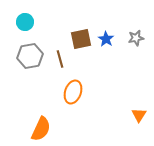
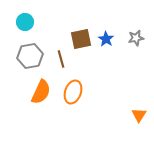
brown line: moved 1 px right
orange semicircle: moved 37 px up
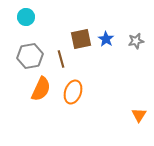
cyan circle: moved 1 px right, 5 px up
gray star: moved 3 px down
orange semicircle: moved 3 px up
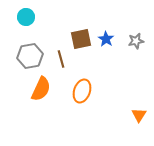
orange ellipse: moved 9 px right, 1 px up
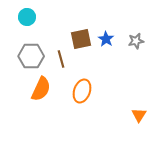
cyan circle: moved 1 px right
gray hexagon: moved 1 px right; rotated 10 degrees clockwise
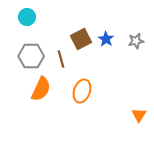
brown square: rotated 15 degrees counterclockwise
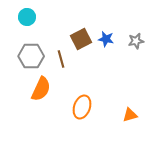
blue star: rotated 21 degrees counterclockwise
orange ellipse: moved 16 px down
orange triangle: moved 9 px left; rotated 42 degrees clockwise
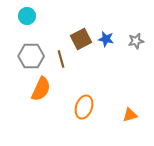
cyan circle: moved 1 px up
orange ellipse: moved 2 px right
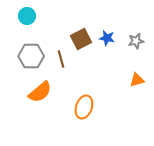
blue star: moved 1 px right, 1 px up
orange semicircle: moved 1 px left, 3 px down; rotated 25 degrees clockwise
orange triangle: moved 7 px right, 35 px up
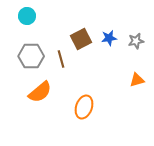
blue star: moved 2 px right; rotated 21 degrees counterclockwise
